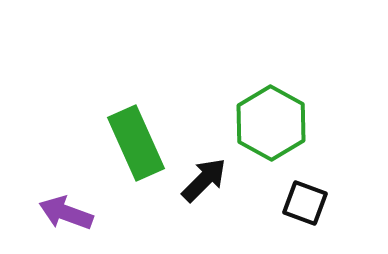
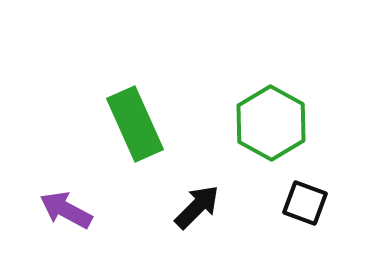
green rectangle: moved 1 px left, 19 px up
black arrow: moved 7 px left, 27 px down
purple arrow: moved 3 px up; rotated 8 degrees clockwise
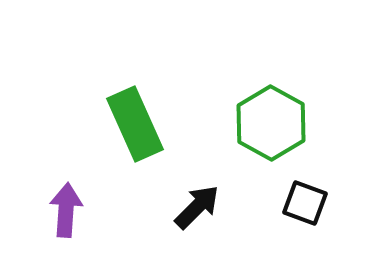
purple arrow: rotated 66 degrees clockwise
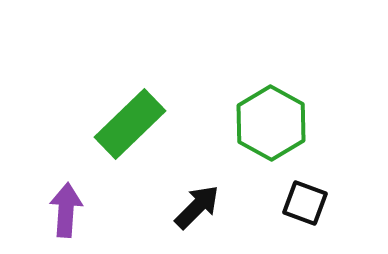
green rectangle: moved 5 px left; rotated 70 degrees clockwise
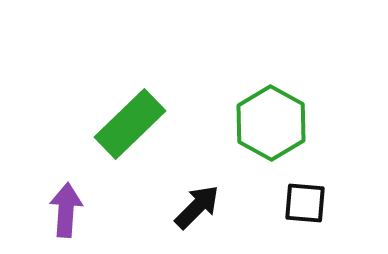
black square: rotated 15 degrees counterclockwise
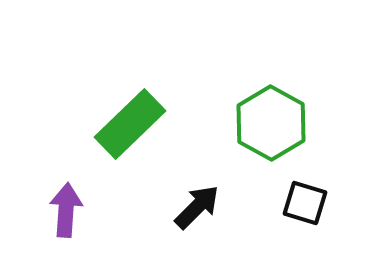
black square: rotated 12 degrees clockwise
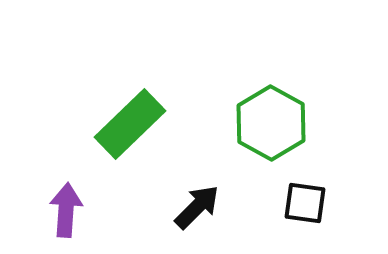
black square: rotated 9 degrees counterclockwise
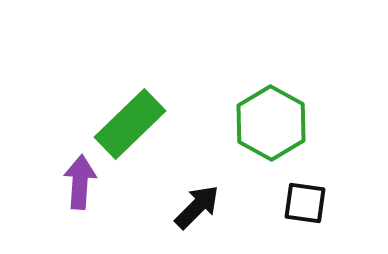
purple arrow: moved 14 px right, 28 px up
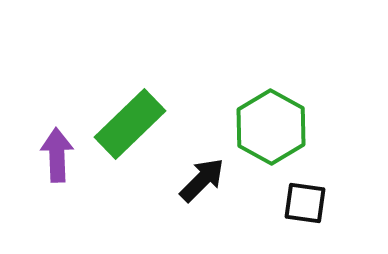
green hexagon: moved 4 px down
purple arrow: moved 23 px left, 27 px up; rotated 6 degrees counterclockwise
black arrow: moved 5 px right, 27 px up
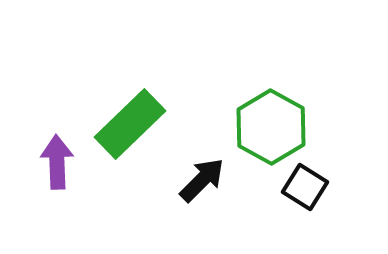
purple arrow: moved 7 px down
black square: moved 16 px up; rotated 24 degrees clockwise
